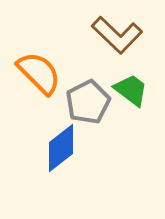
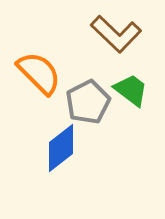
brown L-shape: moved 1 px left, 1 px up
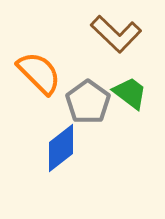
green trapezoid: moved 1 px left, 3 px down
gray pentagon: rotated 9 degrees counterclockwise
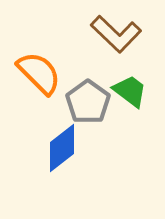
green trapezoid: moved 2 px up
blue diamond: moved 1 px right
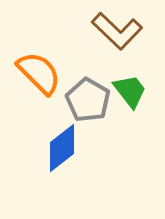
brown L-shape: moved 1 px right, 3 px up
green trapezoid: rotated 15 degrees clockwise
gray pentagon: moved 2 px up; rotated 6 degrees counterclockwise
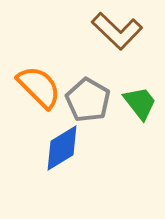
orange semicircle: moved 14 px down
green trapezoid: moved 10 px right, 12 px down
blue diamond: rotated 6 degrees clockwise
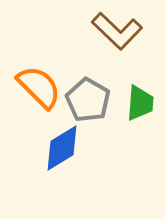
green trapezoid: rotated 42 degrees clockwise
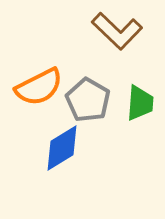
orange semicircle: rotated 108 degrees clockwise
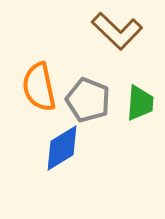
orange semicircle: rotated 105 degrees clockwise
gray pentagon: rotated 9 degrees counterclockwise
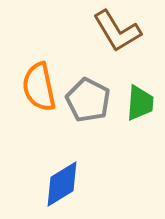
brown L-shape: rotated 15 degrees clockwise
gray pentagon: rotated 6 degrees clockwise
blue diamond: moved 36 px down
